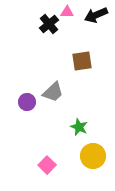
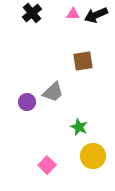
pink triangle: moved 6 px right, 2 px down
black cross: moved 17 px left, 11 px up
brown square: moved 1 px right
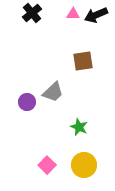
yellow circle: moved 9 px left, 9 px down
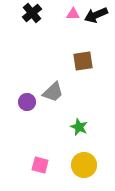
pink square: moved 7 px left; rotated 30 degrees counterclockwise
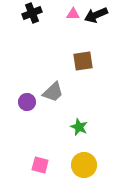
black cross: rotated 18 degrees clockwise
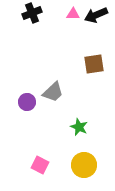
brown square: moved 11 px right, 3 px down
pink square: rotated 12 degrees clockwise
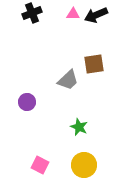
gray trapezoid: moved 15 px right, 12 px up
